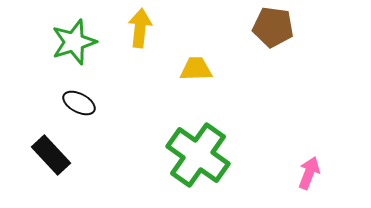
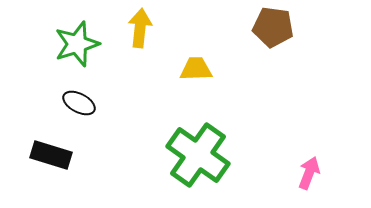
green star: moved 3 px right, 2 px down
black rectangle: rotated 30 degrees counterclockwise
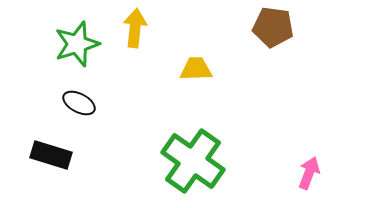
yellow arrow: moved 5 px left
green cross: moved 5 px left, 6 px down
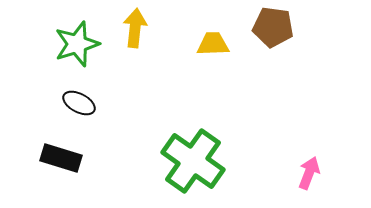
yellow trapezoid: moved 17 px right, 25 px up
black rectangle: moved 10 px right, 3 px down
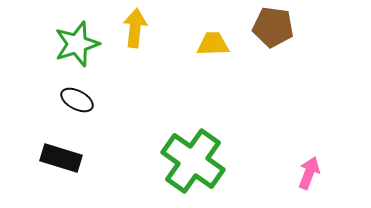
black ellipse: moved 2 px left, 3 px up
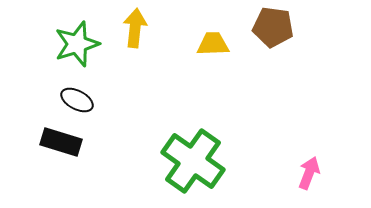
black rectangle: moved 16 px up
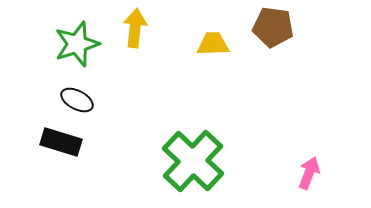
green cross: rotated 8 degrees clockwise
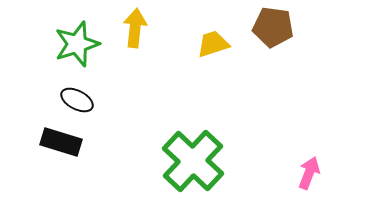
yellow trapezoid: rotated 16 degrees counterclockwise
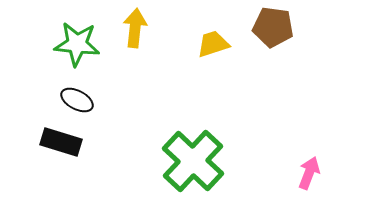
green star: rotated 24 degrees clockwise
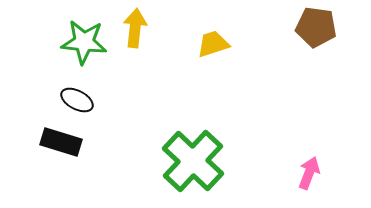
brown pentagon: moved 43 px right
green star: moved 7 px right, 2 px up
